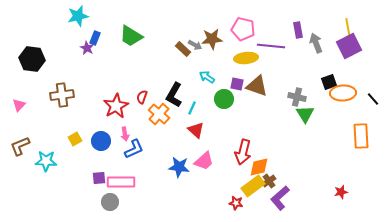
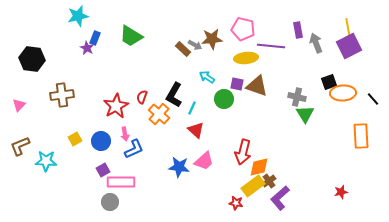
purple square at (99, 178): moved 4 px right, 8 px up; rotated 24 degrees counterclockwise
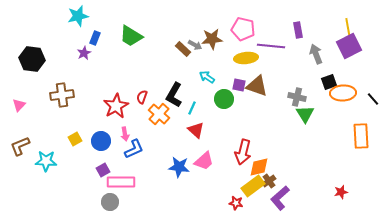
gray arrow at (316, 43): moved 11 px down
purple star at (87, 48): moved 3 px left, 5 px down; rotated 16 degrees clockwise
purple square at (237, 84): moved 2 px right, 1 px down
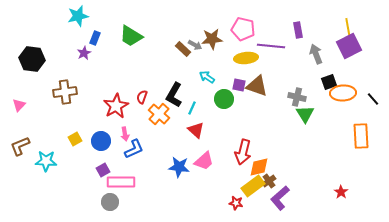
brown cross at (62, 95): moved 3 px right, 3 px up
red star at (341, 192): rotated 24 degrees counterclockwise
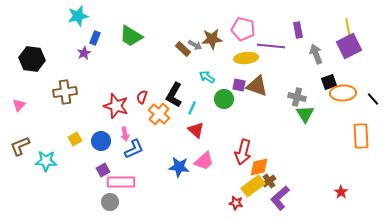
red star at (116, 106): rotated 25 degrees counterclockwise
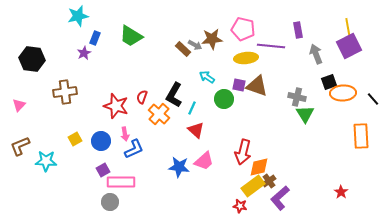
red star at (236, 203): moved 4 px right, 3 px down
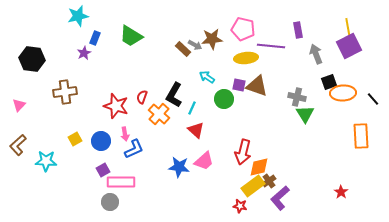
brown L-shape at (20, 146): moved 2 px left, 1 px up; rotated 20 degrees counterclockwise
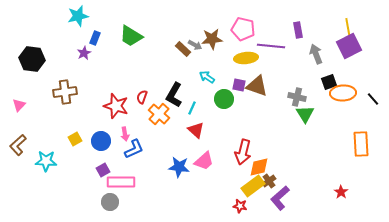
orange rectangle at (361, 136): moved 8 px down
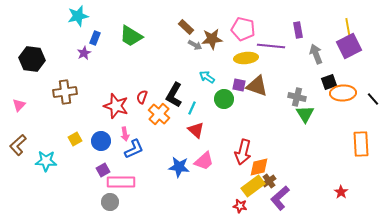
brown rectangle at (183, 49): moved 3 px right, 22 px up
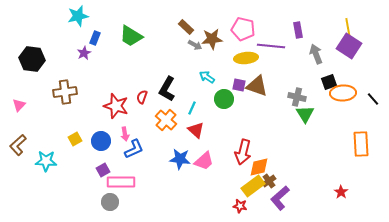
purple square at (349, 46): rotated 30 degrees counterclockwise
black L-shape at (174, 95): moved 7 px left, 6 px up
orange cross at (159, 114): moved 7 px right, 6 px down
blue star at (179, 167): moved 1 px right, 8 px up
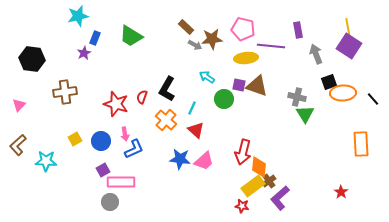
red star at (116, 106): moved 2 px up
orange diamond at (259, 167): rotated 70 degrees counterclockwise
red star at (240, 206): moved 2 px right
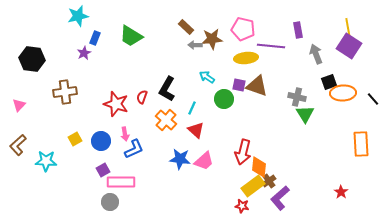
gray arrow at (195, 45): rotated 152 degrees clockwise
